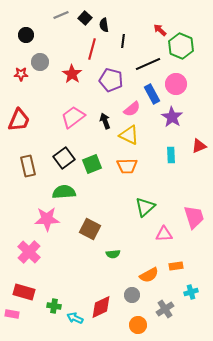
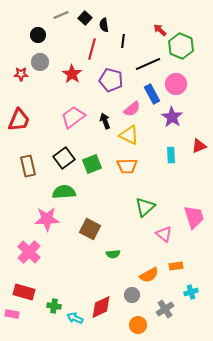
black circle at (26, 35): moved 12 px right
pink triangle at (164, 234): rotated 42 degrees clockwise
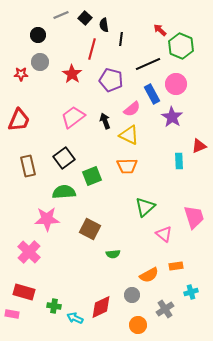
black line at (123, 41): moved 2 px left, 2 px up
cyan rectangle at (171, 155): moved 8 px right, 6 px down
green square at (92, 164): moved 12 px down
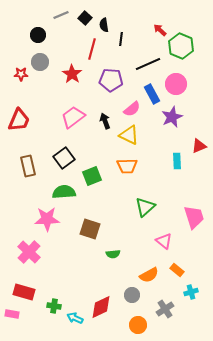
purple pentagon at (111, 80): rotated 10 degrees counterclockwise
purple star at (172, 117): rotated 15 degrees clockwise
cyan rectangle at (179, 161): moved 2 px left
brown square at (90, 229): rotated 10 degrees counterclockwise
pink triangle at (164, 234): moved 7 px down
orange rectangle at (176, 266): moved 1 px right, 4 px down; rotated 48 degrees clockwise
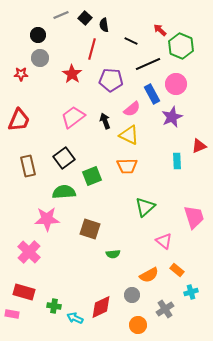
black line at (121, 39): moved 10 px right, 2 px down; rotated 72 degrees counterclockwise
gray circle at (40, 62): moved 4 px up
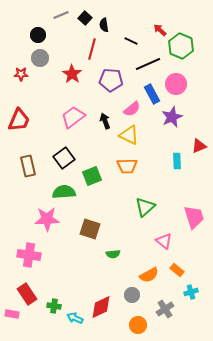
pink cross at (29, 252): moved 3 px down; rotated 35 degrees counterclockwise
red rectangle at (24, 292): moved 3 px right, 2 px down; rotated 40 degrees clockwise
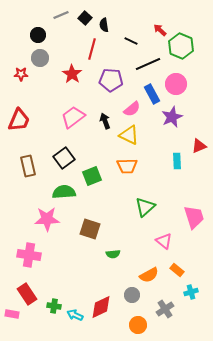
cyan arrow at (75, 318): moved 3 px up
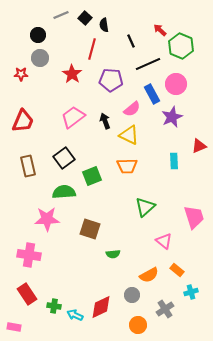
black line at (131, 41): rotated 40 degrees clockwise
red trapezoid at (19, 120): moved 4 px right, 1 px down
cyan rectangle at (177, 161): moved 3 px left
pink rectangle at (12, 314): moved 2 px right, 13 px down
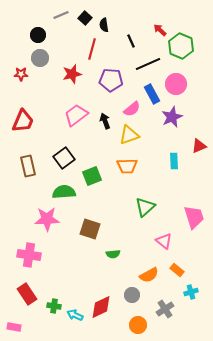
red star at (72, 74): rotated 24 degrees clockwise
pink trapezoid at (73, 117): moved 3 px right, 2 px up
yellow triangle at (129, 135): rotated 45 degrees counterclockwise
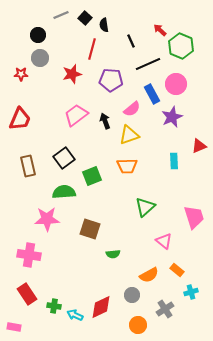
red trapezoid at (23, 121): moved 3 px left, 2 px up
